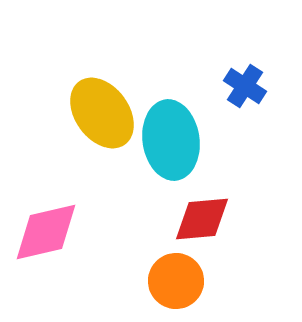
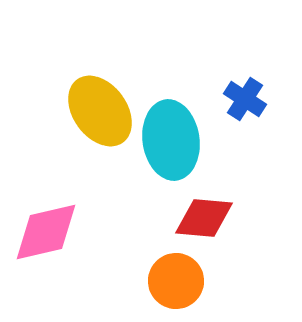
blue cross: moved 13 px down
yellow ellipse: moved 2 px left, 2 px up
red diamond: moved 2 px right, 1 px up; rotated 10 degrees clockwise
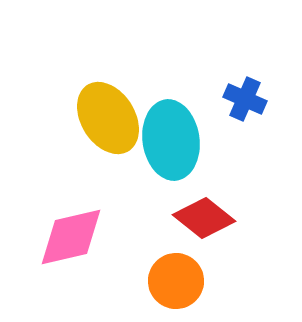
blue cross: rotated 9 degrees counterclockwise
yellow ellipse: moved 8 px right, 7 px down; rotated 4 degrees clockwise
red diamond: rotated 34 degrees clockwise
pink diamond: moved 25 px right, 5 px down
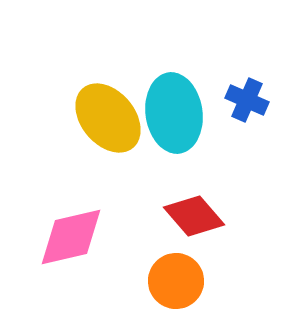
blue cross: moved 2 px right, 1 px down
yellow ellipse: rotated 8 degrees counterclockwise
cyan ellipse: moved 3 px right, 27 px up
red diamond: moved 10 px left, 2 px up; rotated 10 degrees clockwise
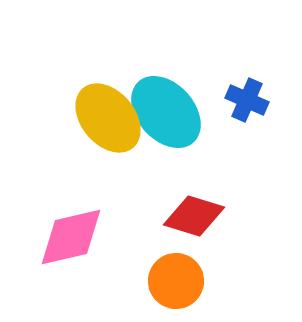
cyan ellipse: moved 8 px left, 1 px up; rotated 34 degrees counterclockwise
red diamond: rotated 32 degrees counterclockwise
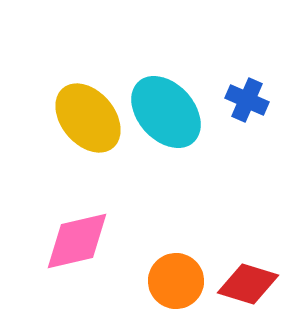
yellow ellipse: moved 20 px left
red diamond: moved 54 px right, 68 px down
pink diamond: moved 6 px right, 4 px down
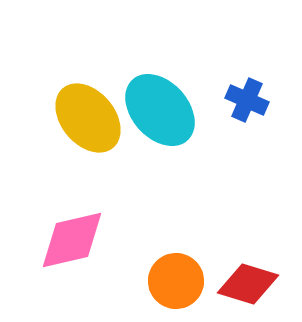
cyan ellipse: moved 6 px left, 2 px up
pink diamond: moved 5 px left, 1 px up
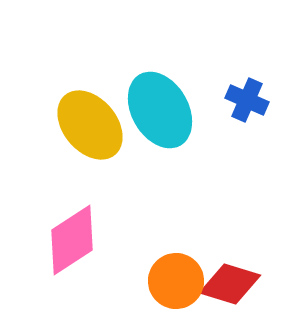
cyan ellipse: rotated 12 degrees clockwise
yellow ellipse: moved 2 px right, 7 px down
pink diamond: rotated 20 degrees counterclockwise
red diamond: moved 18 px left
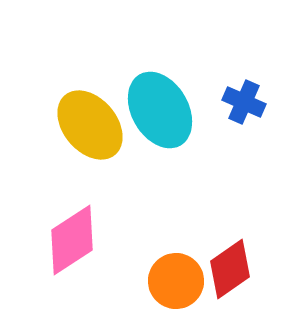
blue cross: moved 3 px left, 2 px down
red diamond: moved 15 px up; rotated 52 degrees counterclockwise
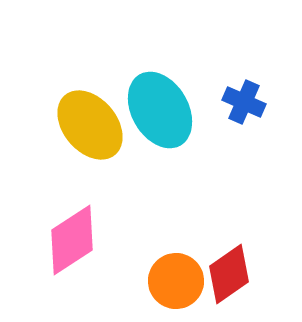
red diamond: moved 1 px left, 5 px down
